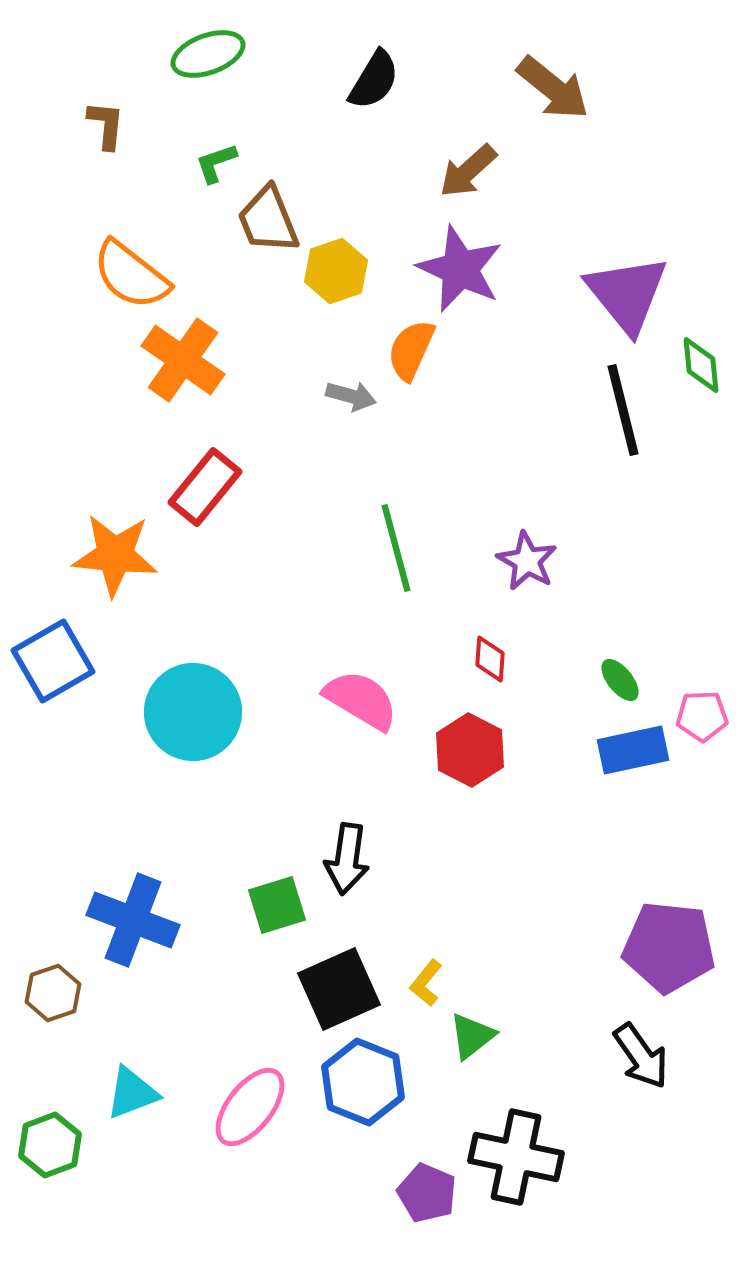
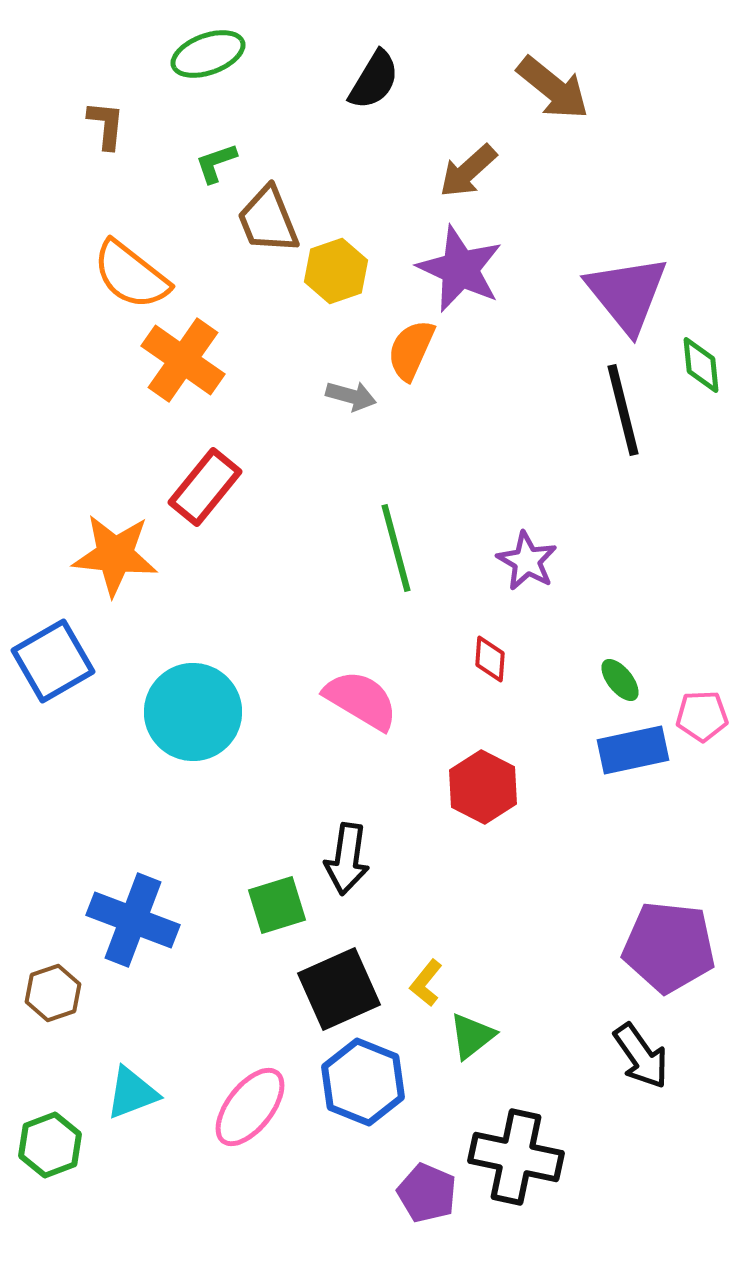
red hexagon at (470, 750): moved 13 px right, 37 px down
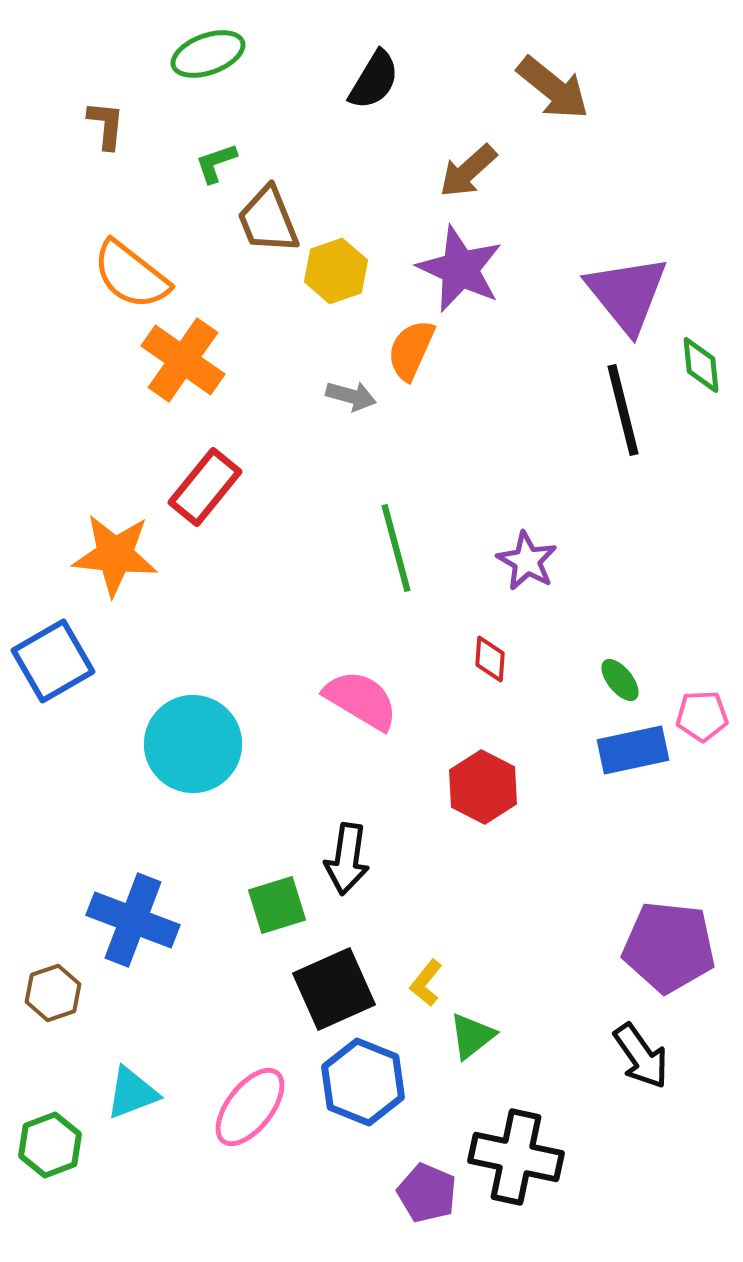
cyan circle at (193, 712): moved 32 px down
black square at (339, 989): moved 5 px left
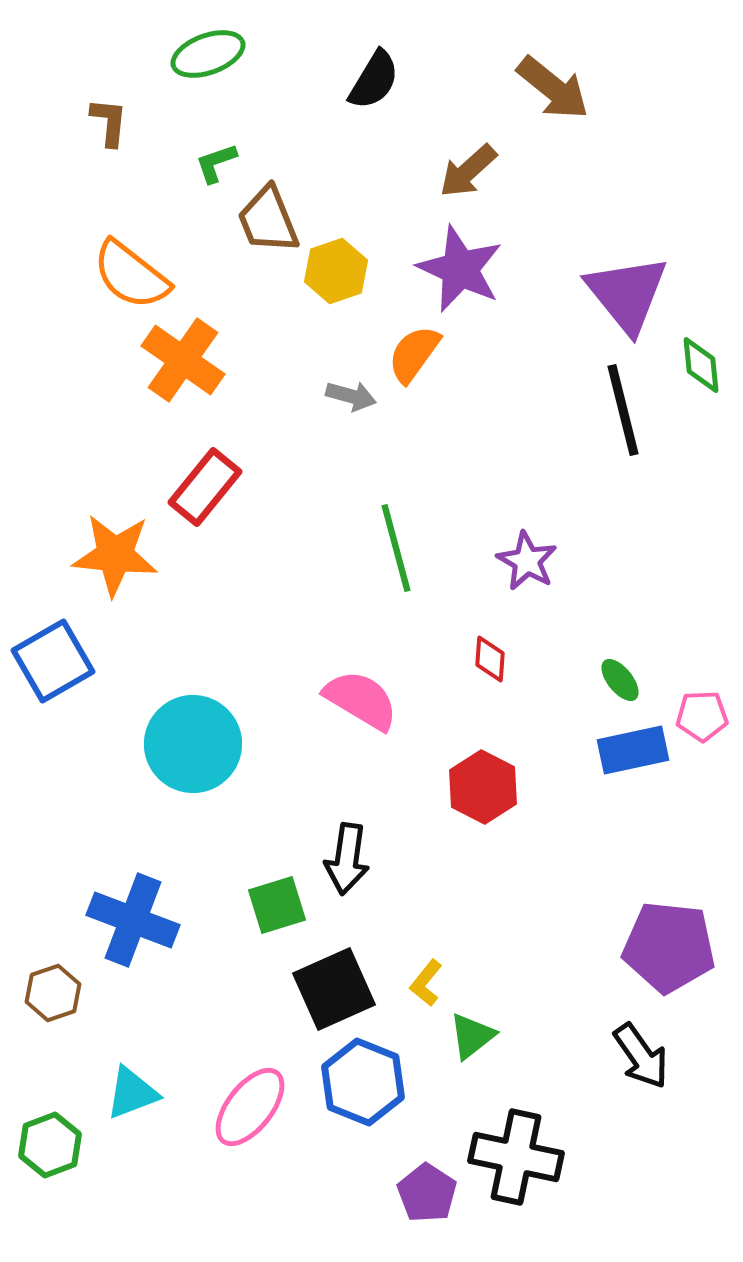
brown L-shape at (106, 125): moved 3 px right, 3 px up
orange semicircle at (411, 350): moved 3 px right, 4 px down; rotated 12 degrees clockwise
purple pentagon at (427, 1193): rotated 10 degrees clockwise
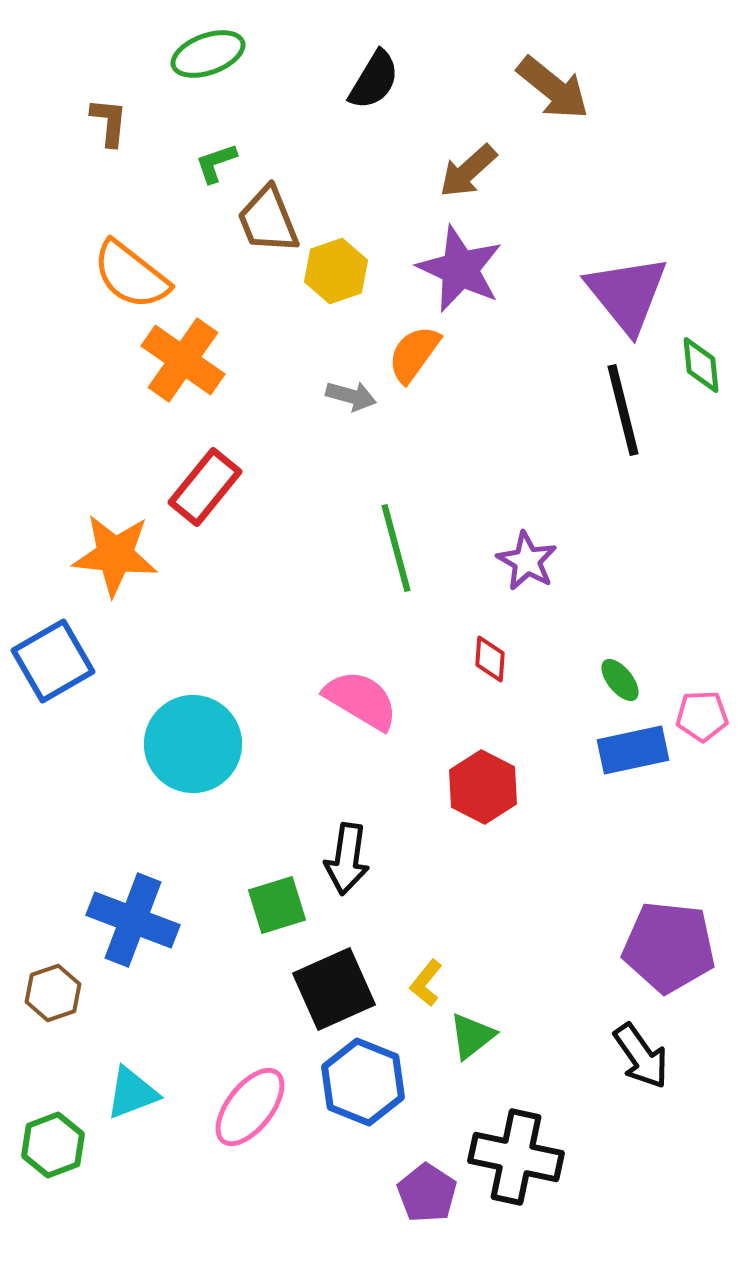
green hexagon at (50, 1145): moved 3 px right
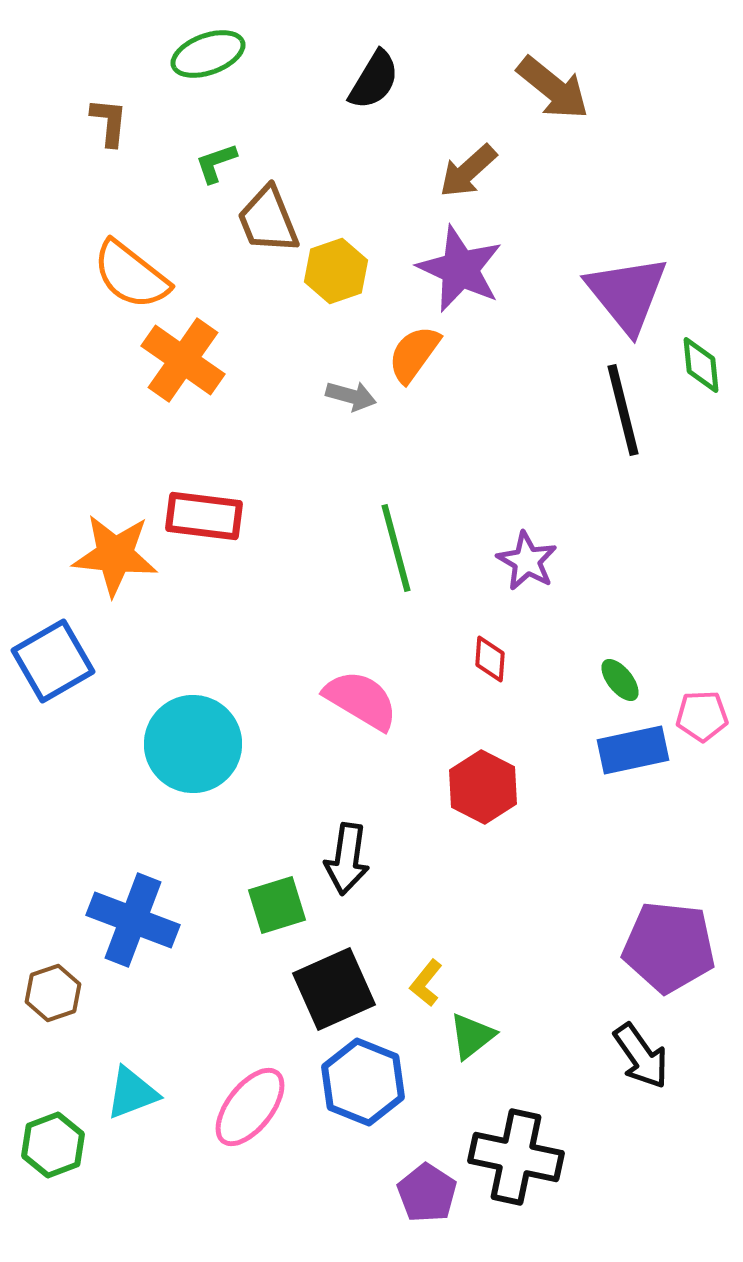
red rectangle at (205, 487): moved 1 px left, 29 px down; rotated 58 degrees clockwise
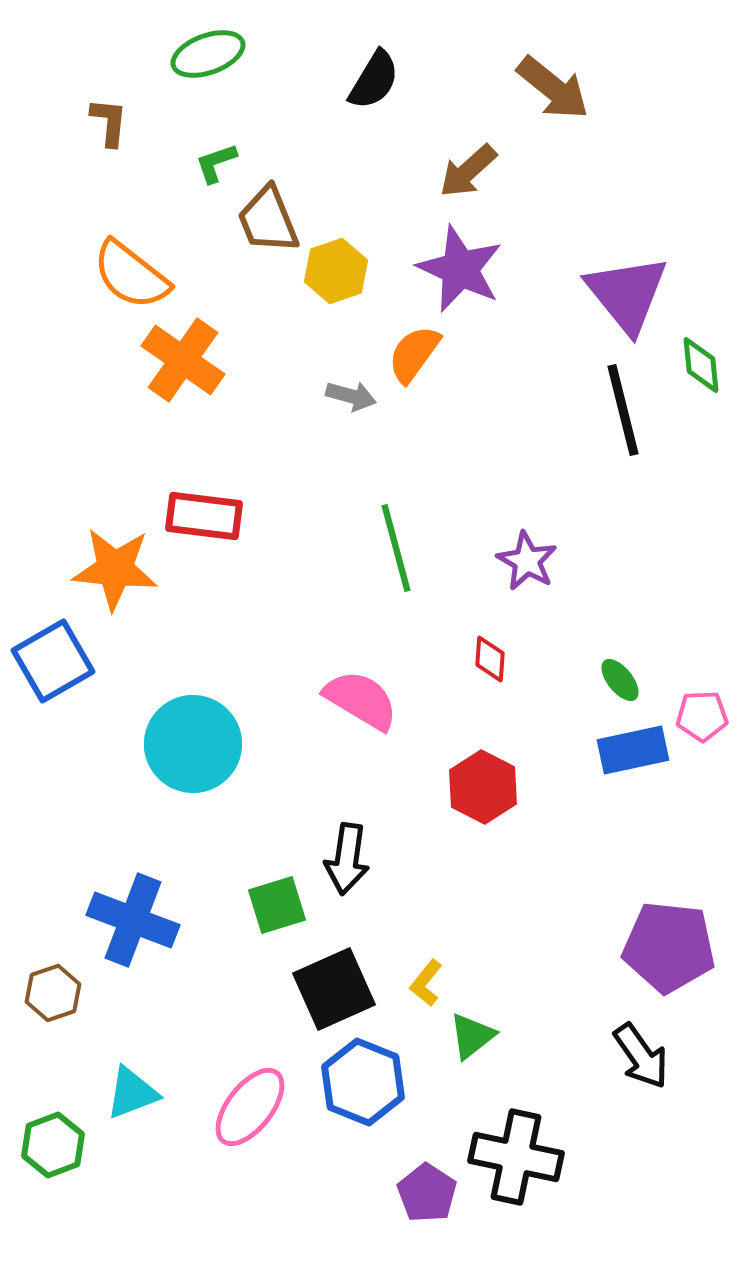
orange star at (115, 555): moved 14 px down
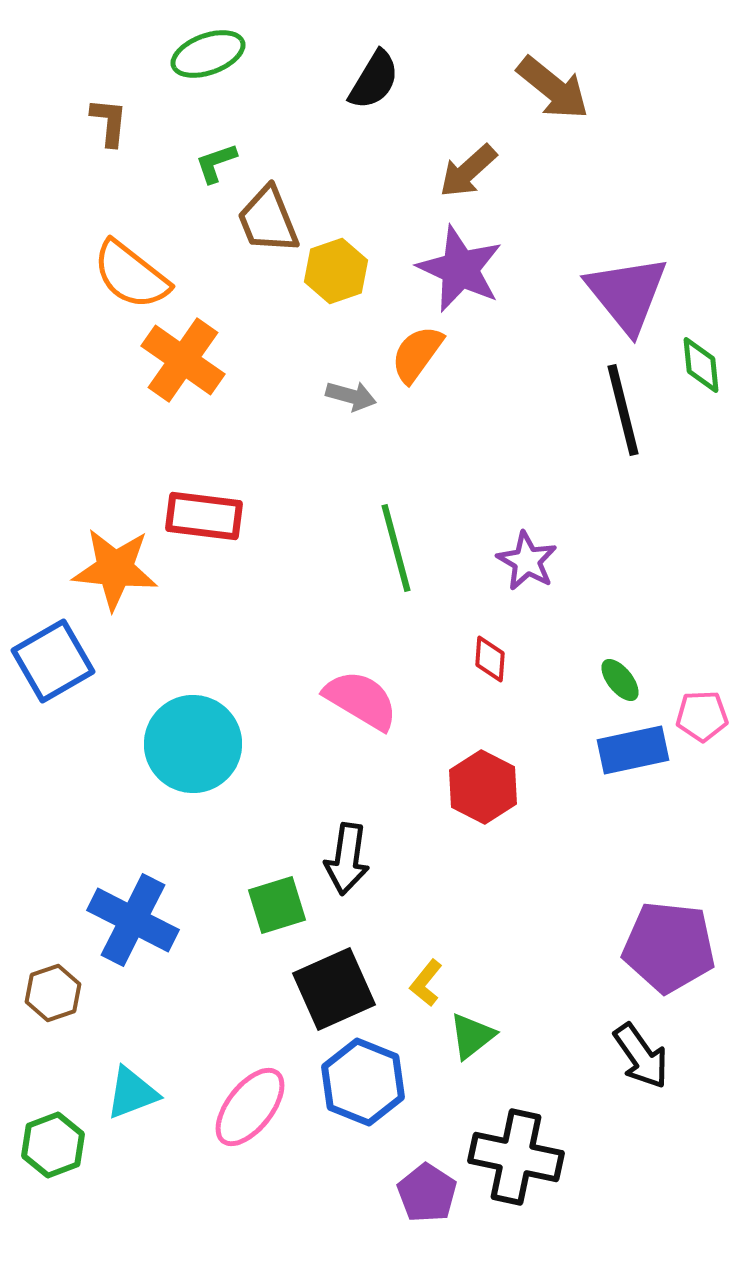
orange semicircle at (414, 354): moved 3 px right
blue cross at (133, 920): rotated 6 degrees clockwise
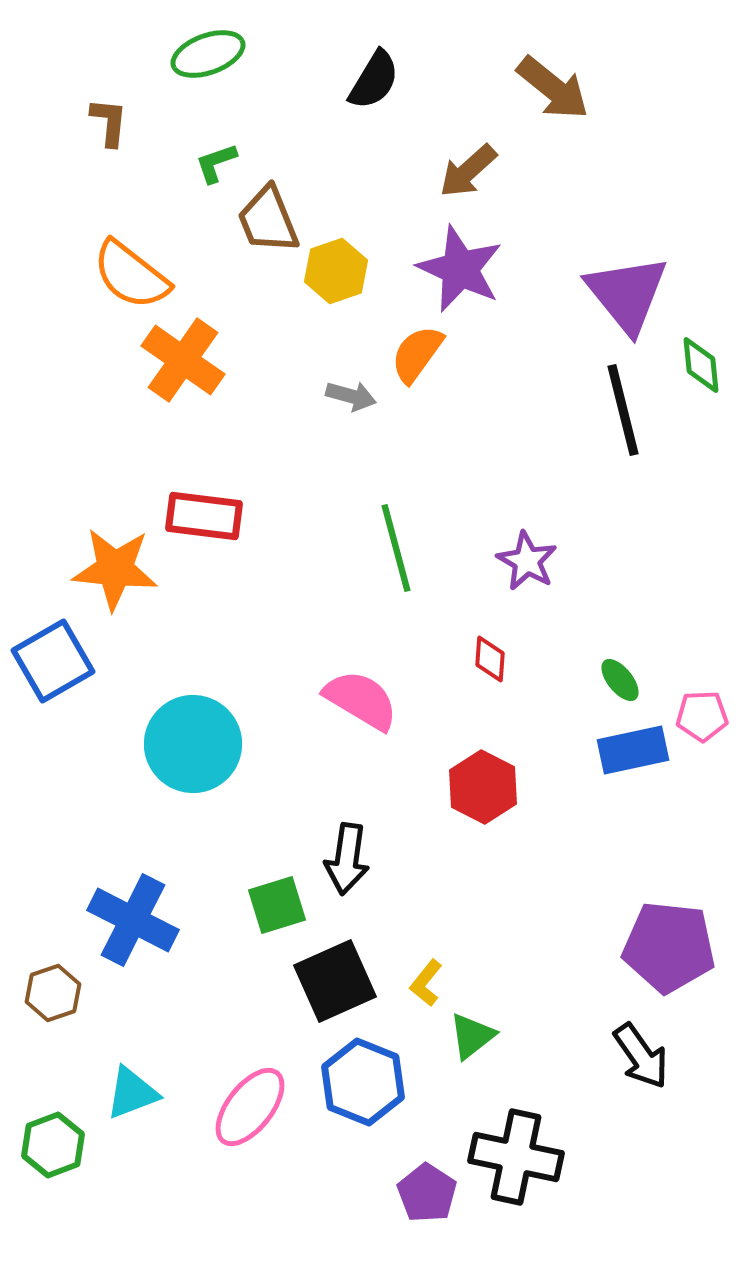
black square at (334, 989): moved 1 px right, 8 px up
